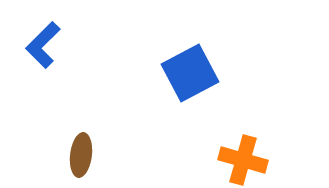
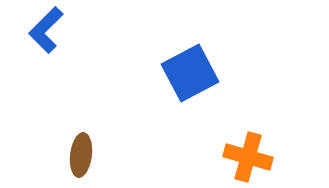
blue L-shape: moved 3 px right, 15 px up
orange cross: moved 5 px right, 3 px up
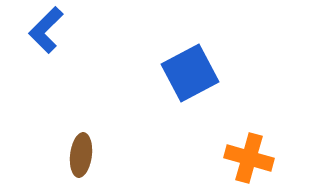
orange cross: moved 1 px right, 1 px down
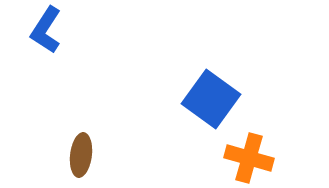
blue L-shape: rotated 12 degrees counterclockwise
blue square: moved 21 px right, 26 px down; rotated 26 degrees counterclockwise
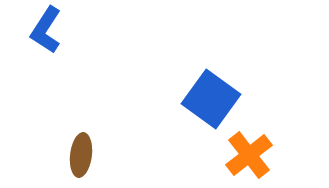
orange cross: moved 3 px up; rotated 36 degrees clockwise
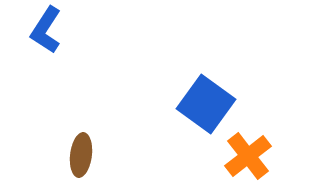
blue square: moved 5 px left, 5 px down
orange cross: moved 1 px left, 1 px down
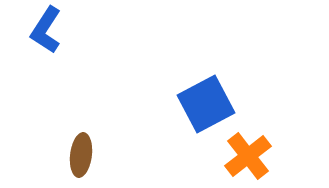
blue square: rotated 26 degrees clockwise
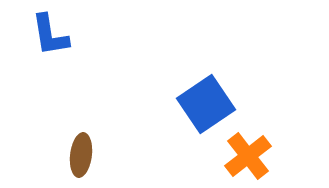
blue L-shape: moved 4 px right, 5 px down; rotated 42 degrees counterclockwise
blue square: rotated 6 degrees counterclockwise
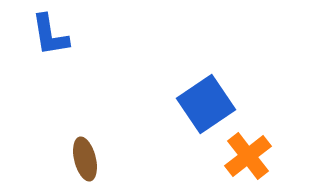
brown ellipse: moved 4 px right, 4 px down; rotated 21 degrees counterclockwise
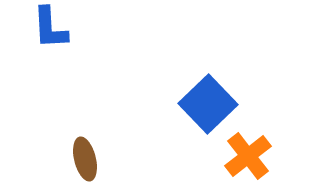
blue L-shape: moved 7 px up; rotated 6 degrees clockwise
blue square: moved 2 px right; rotated 10 degrees counterclockwise
